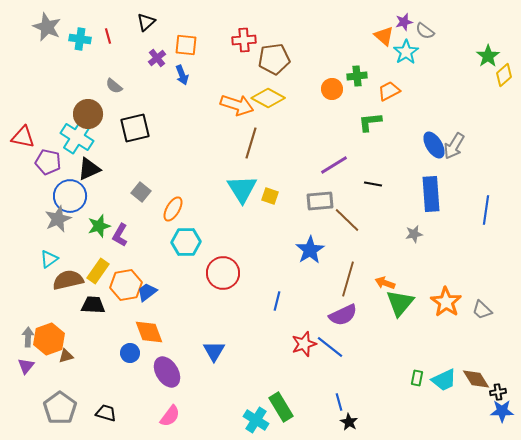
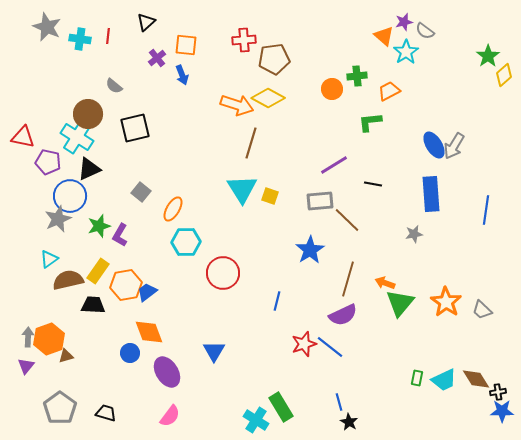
red line at (108, 36): rotated 21 degrees clockwise
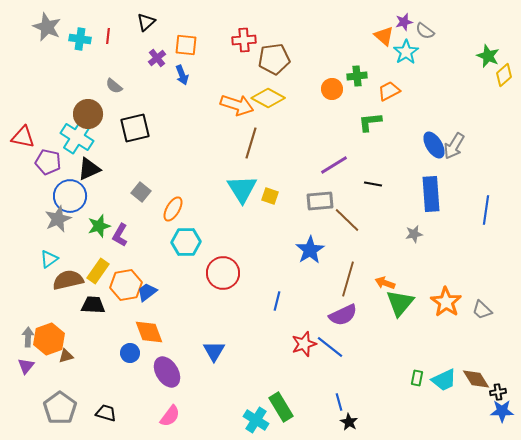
green star at (488, 56): rotated 15 degrees counterclockwise
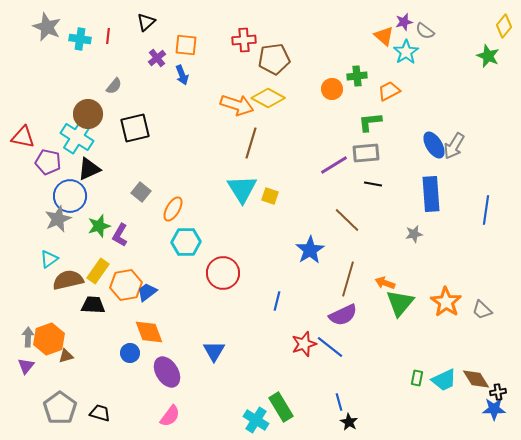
yellow diamond at (504, 75): moved 49 px up; rotated 10 degrees counterclockwise
gray semicircle at (114, 86): rotated 90 degrees counterclockwise
gray rectangle at (320, 201): moved 46 px right, 48 px up
blue star at (502, 411): moved 8 px left, 2 px up
black trapezoid at (106, 413): moved 6 px left
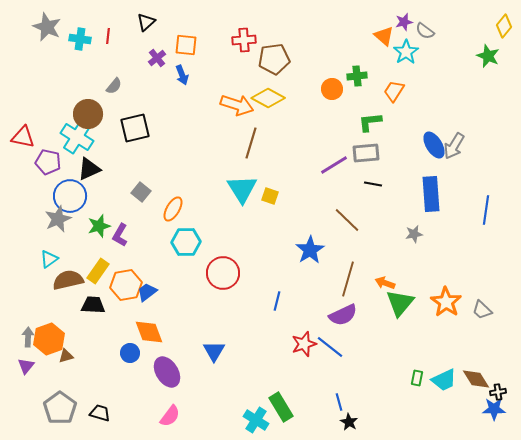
orange trapezoid at (389, 91): moved 5 px right; rotated 30 degrees counterclockwise
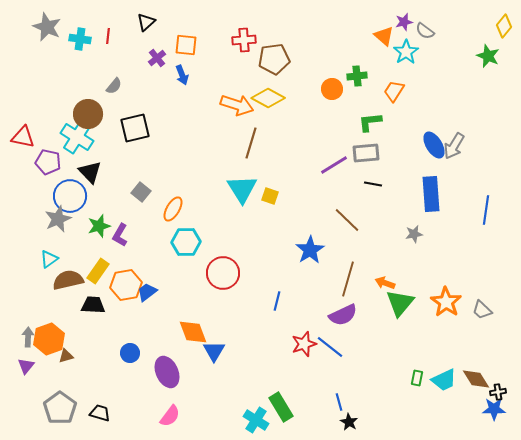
black triangle at (89, 169): moved 1 px right, 3 px down; rotated 50 degrees counterclockwise
orange diamond at (149, 332): moved 44 px right
purple ellipse at (167, 372): rotated 8 degrees clockwise
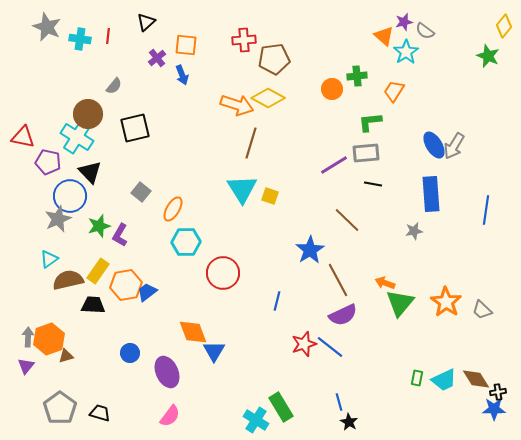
gray star at (414, 234): moved 3 px up
brown line at (348, 279): moved 10 px left, 1 px down; rotated 44 degrees counterclockwise
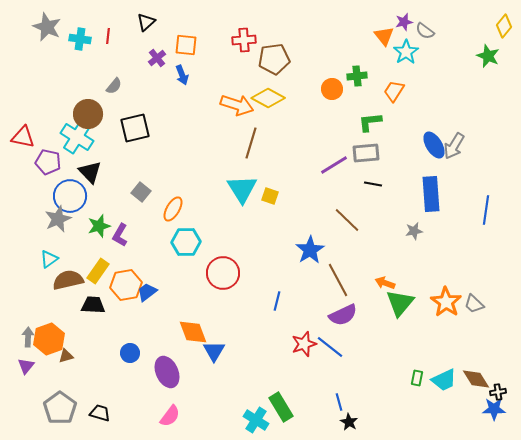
orange triangle at (384, 36): rotated 10 degrees clockwise
gray trapezoid at (482, 310): moved 8 px left, 6 px up
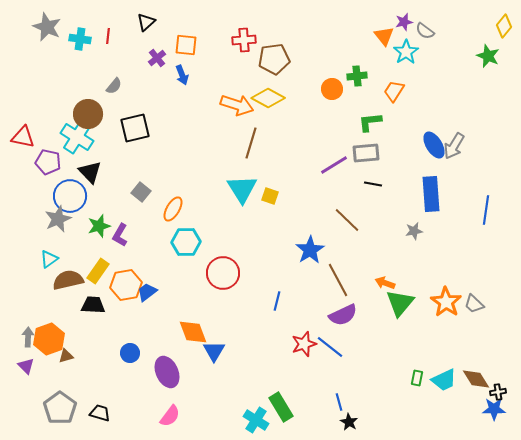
purple triangle at (26, 366): rotated 24 degrees counterclockwise
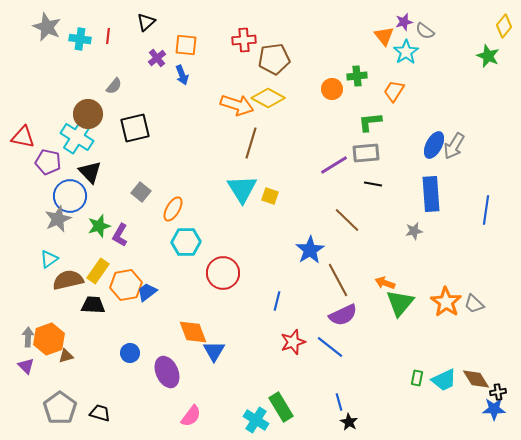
blue ellipse at (434, 145): rotated 60 degrees clockwise
red star at (304, 344): moved 11 px left, 2 px up
pink semicircle at (170, 416): moved 21 px right
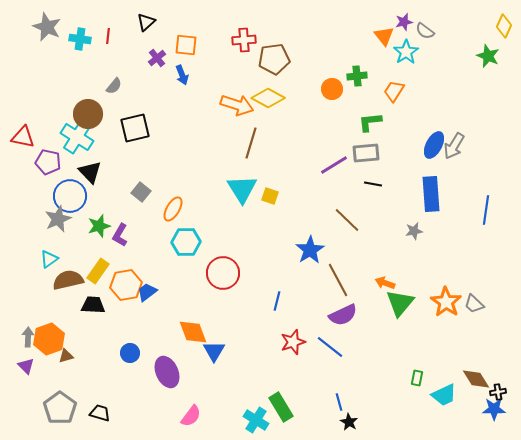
yellow diamond at (504, 26): rotated 15 degrees counterclockwise
cyan trapezoid at (444, 380): moved 15 px down
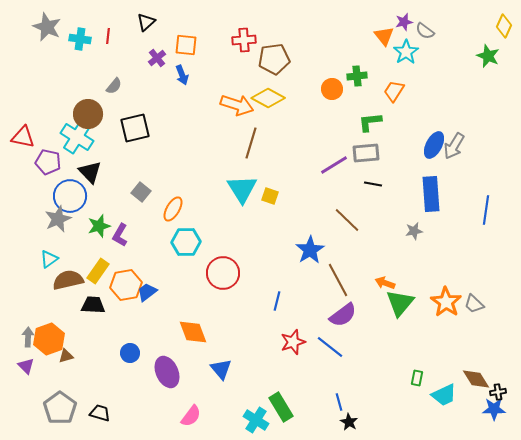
purple semicircle at (343, 315): rotated 12 degrees counterclockwise
blue triangle at (214, 351): moved 7 px right, 18 px down; rotated 10 degrees counterclockwise
